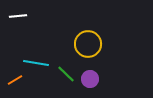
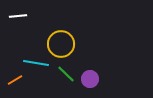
yellow circle: moved 27 px left
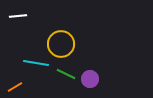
green line: rotated 18 degrees counterclockwise
orange line: moved 7 px down
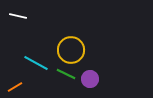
white line: rotated 18 degrees clockwise
yellow circle: moved 10 px right, 6 px down
cyan line: rotated 20 degrees clockwise
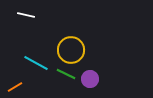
white line: moved 8 px right, 1 px up
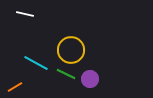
white line: moved 1 px left, 1 px up
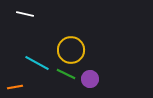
cyan line: moved 1 px right
orange line: rotated 21 degrees clockwise
